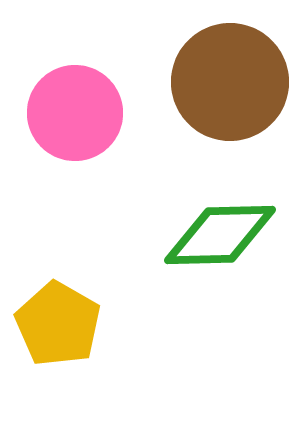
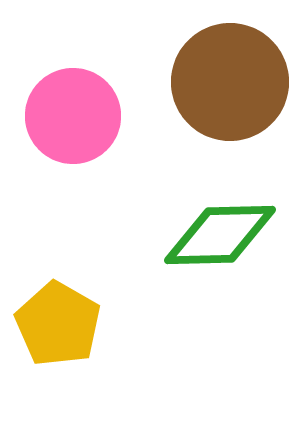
pink circle: moved 2 px left, 3 px down
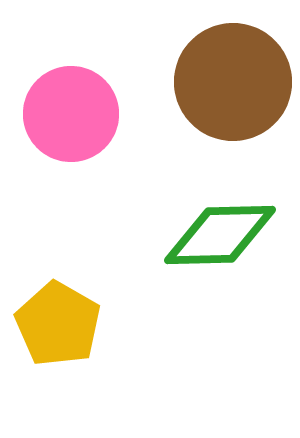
brown circle: moved 3 px right
pink circle: moved 2 px left, 2 px up
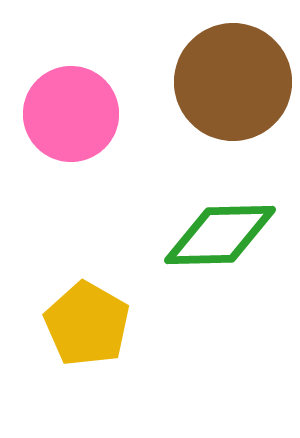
yellow pentagon: moved 29 px right
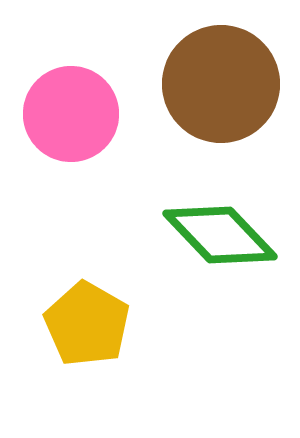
brown circle: moved 12 px left, 2 px down
green diamond: rotated 48 degrees clockwise
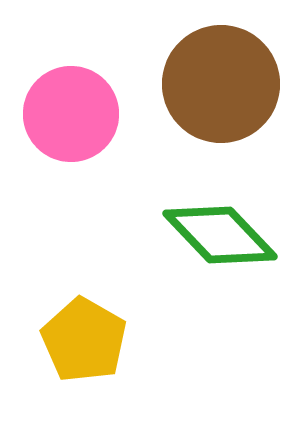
yellow pentagon: moved 3 px left, 16 px down
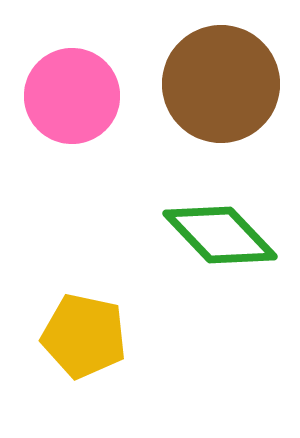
pink circle: moved 1 px right, 18 px up
yellow pentagon: moved 4 px up; rotated 18 degrees counterclockwise
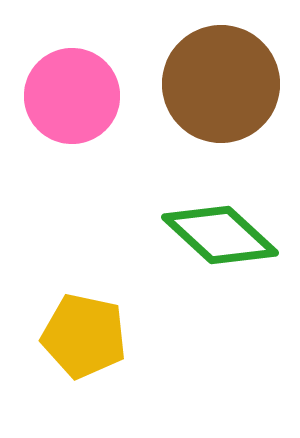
green diamond: rotated 4 degrees counterclockwise
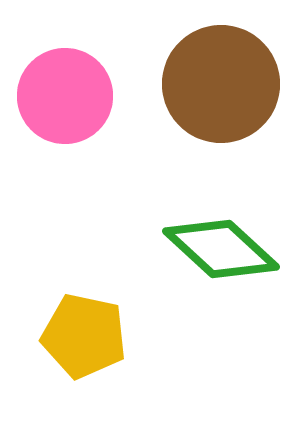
pink circle: moved 7 px left
green diamond: moved 1 px right, 14 px down
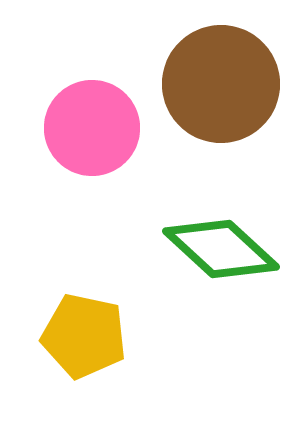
pink circle: moved 27 px right, 32 px down
